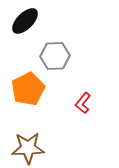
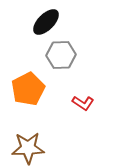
black ellipse: moved 21 px right, 1 px down
gray hexagon: moved 6 px right, 1 px up
red L-shape: rotated 95 degrees counterclockwise
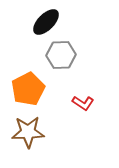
brown star: moved 16 px up
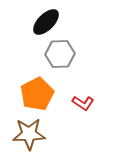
gray hexagon: moved 1 px left, 1 px up
orange pentagon: moved 9 px right, 5 px down
brown star: moved 1 px right, 2 px down
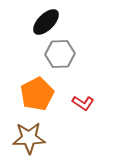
brown star: moved 4 px down
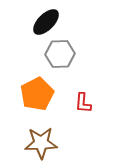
red L-shape: rotated 60 degrees clockwise
brown star: moved 12 px right, 5 px down
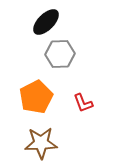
orange pentagon: moved 1 px left, 3 px down
red L-shape: rotated 25 degrees counterclockwise
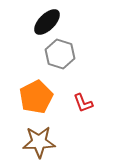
black ellipse: moved 1 px right
gray hexagon: rotated 20 degrees clockwise
brown star: moved 2 px left, 1 px up
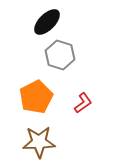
gray hexagon: moved 1 px down
red L-shape: rotated 105 degrees counterclockwise
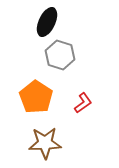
black ellipse: rotated 20 degrees counterclockwise
orange pentagon: rotated 12 degrees counterclockwise
brown star: moved 6 px right, 1 px down
